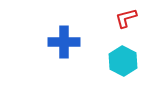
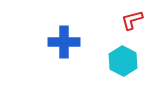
red L-shape: moved 6 px right, 2 px down
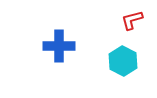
blue cross: moved 5 px left, 4 px down
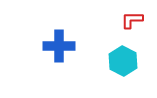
red L-shape: rotated 15 degrees clockwise
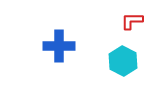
red L-shape: moved 1 px down
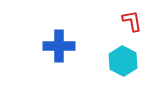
red L-shape: rotated 80 degrees clockwise
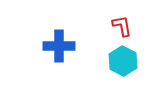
red L-shape: moved 10 px left, 5 px down
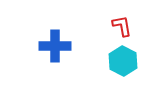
blue cross: moved 4 px left
